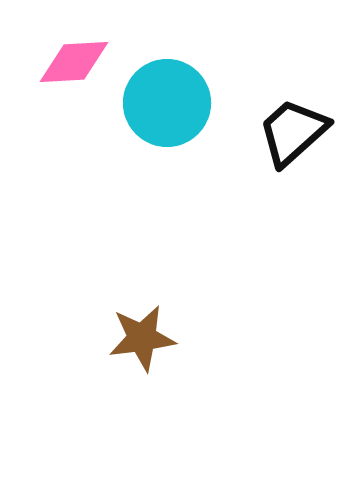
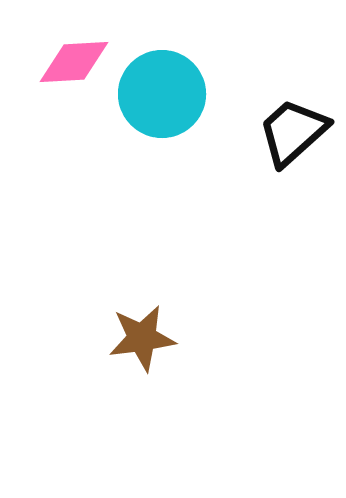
cyan circle: moved 5 px left, 9 px up
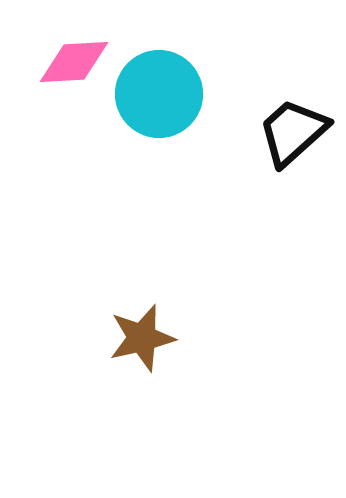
cyan circle: moved 3 px left
brown star: rotated 6 degrees counterclockwise
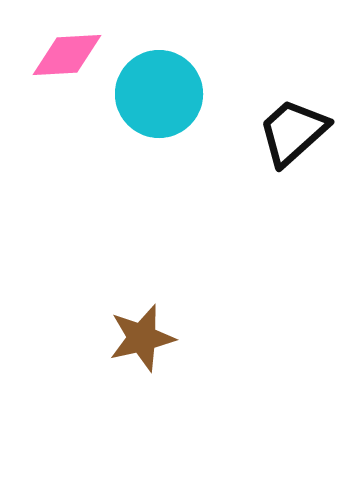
pink diamond: moved 7 px left, 7 px up
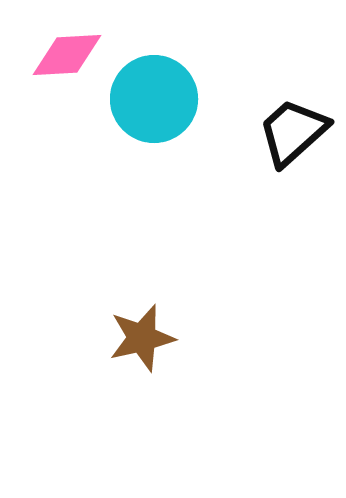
cyan circle: moved 5 px left, 5 px down
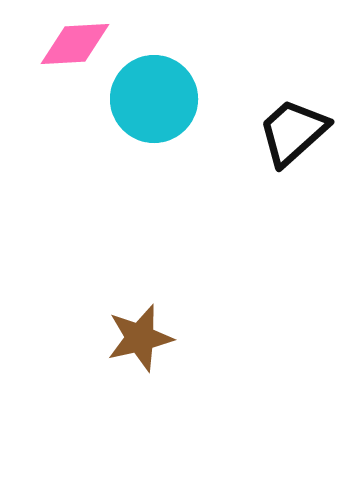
pink diamond: moved 8 px right, 11 px up
brown star: moved 2 px left
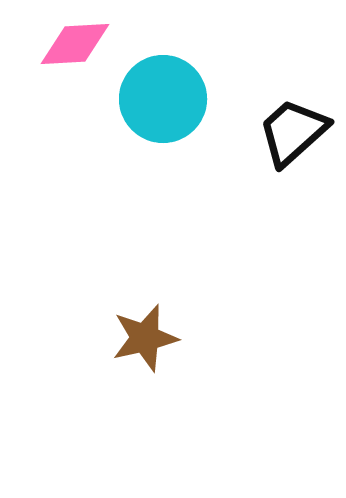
cyan circle: moved 9 px right
brown star: moved 5 px right
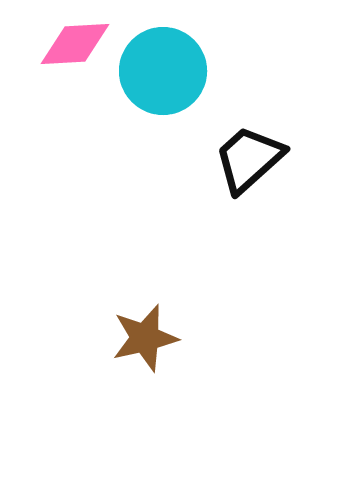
cyan circle: moved 28 px up
black trapezoid: moved 44 px left, 27 px down
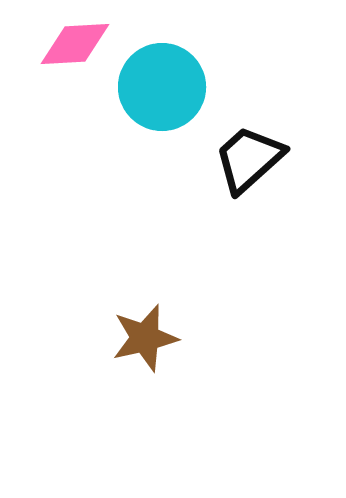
cyan circle: moved 1 px left, 16 px down
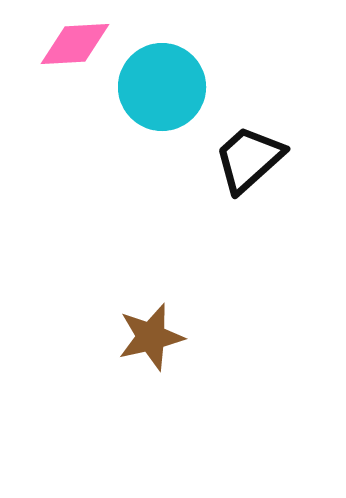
brown star: moved 6 px right, 1 px up
